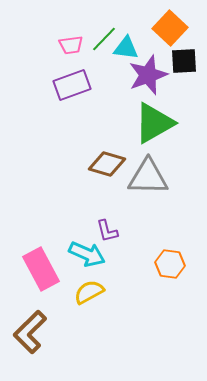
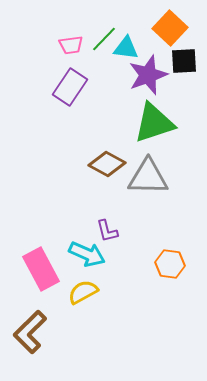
purple rectangle: moved 2 px left, 2 px down; rotated 36 degrees counterclockwise
green triangle: rotated 12 degrees clockwise
brown diamond: rotated 12 degrees clockwise
yellow semicircle: moved 6 px left
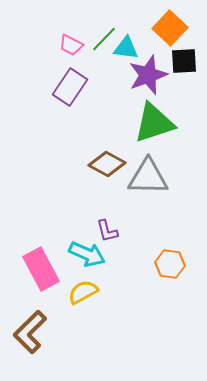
pink trapezoid: rotated 35 degrees clockwise
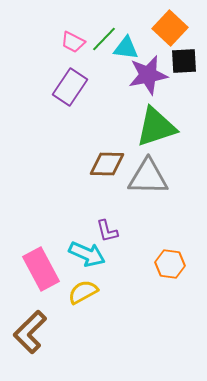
pink trapezoid: moved 2 px right, 3 px up
purple star: rotated 9 degrees clockwise
green triangle: moved 2 px right, 4 px down
brown diamond: rotated 27 degrees counterclockwise
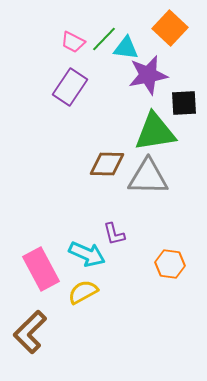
black square: moved 42 px down
green triangle: moved 1 px left, 5 px down; rotated 9 degrees clockwise
purple L-shape: moved 7 px right, 3 px down
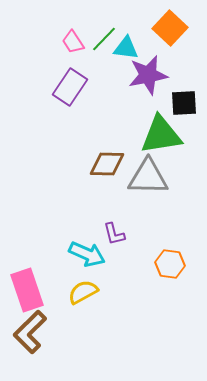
pink trapezoid: rotated 30 degrees clockwise
green triangle: moved 6 px right, 3 px down
pink rectangle: moved 14 px left, 21 px down; rotated 9 degrees clockwise
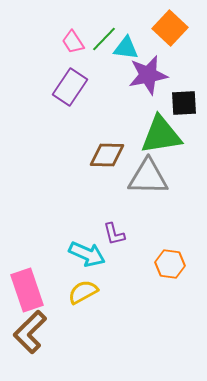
brown diamond: moved 9 px up
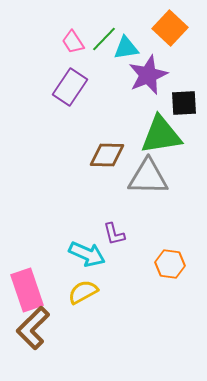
cyan triangle: rotated 16 degrees counterclockwise
purple star: rotated 12 degrees counterclockwise
brown L-shape: moved 3 px right, 4 px up
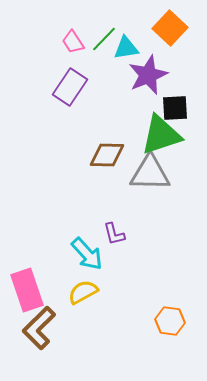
black square: moved 9 px left, 5 px down
green triangle: rotated 9 degrees counterclockwise
gray triangle: moved 2 px right, 4 px up
cyan arrow: rotated 24 degrees clockwise
orange hexagon: moved 57 px down
brown L-shape: moved 6 px right
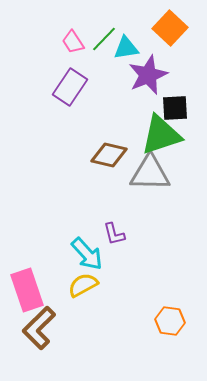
brown diamond: moved 2 px right; rotated 12 degrees clockwise
yellow semicircle: moved 7 px up
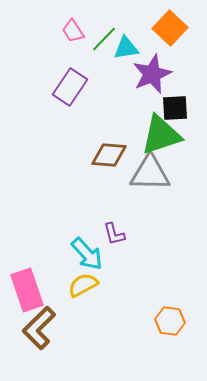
pink trapezoid: moved 11 px up
purple star: moved 4 px right, 1 px up
brown diamond: rotated 9 degrees counterclockwise
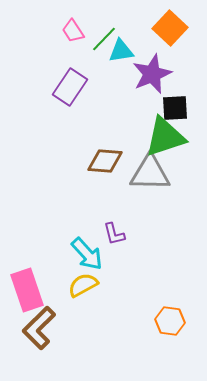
cyan triangle: moved 5 px left, 3 px down
green triangle: moved 4 px right, 2 px down
brown diamond: moved 4 px left, 6 px down
